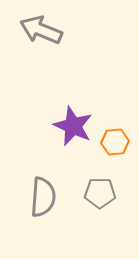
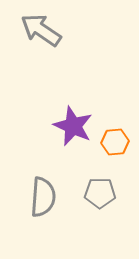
gray arrow: rotated 12 degrees clockwise
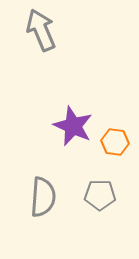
gray arrow: rotated 33 degrees clockwise
orange hexagon: rotated 12 degrees clockwise
gray pentagon: moved 2 px down
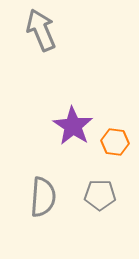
purple star: rotated 9 degrees clockwise
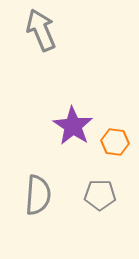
gray semicircle: moved 5 px left, 2 px up
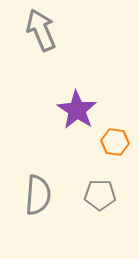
purple star: moved 4 px right, 16 px up
